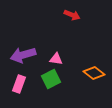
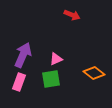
purple arrow: rotated 130 degrees clockwise
pink triangle: rotated 32 degrees counterclockwise
green square: rotated 18 degrees clockwise
pink rectangle: moved 2 px up
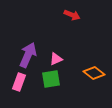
purple arrow: moved 5 px right
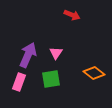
pink triangle: moved 6 px up; rotated 32 degrees counterclockwise
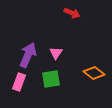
red arrow: moved 2 px up
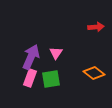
red arrow: moved 24 px right, 14 px down; rotated 28 degrees counterclockwise
purple arrow: moved 3 px right, 2 px down
pink rectangle: moved 11 px right, 4 px up
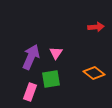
pink rectangle: moved 14 px down
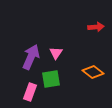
orange diamond: moved 1 px left, 1 px up
